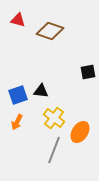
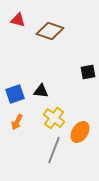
blue square: moved 3 px left, 1 px up
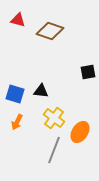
blue square: rotated 36 degrees clockwise
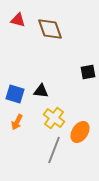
brown diamond: moved 2 px up; rotated 52 degrees clockwise
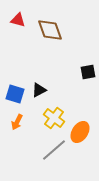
brown diamond: moved 1 px down
black triangle: moved 2 px left, 1 px up; rotated 35 degrees counterclockwise
gray line: rotated 28 degrees clockwise
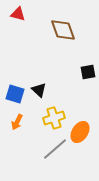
red triangle: moved 6 px up
brown diamond: moved 13 px right
black triangle: rotated 49 degrees counterclockwise
yellow cross: rotated 35 degrees clockwise
gray line: moved 1 px right, 1 px up
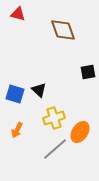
orange arrow: moved 8 px down
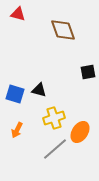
black triangle: rotated 28 degrees counterclockwise
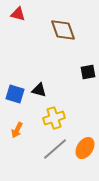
orange ellipse: moved 5 px right, 16 px down
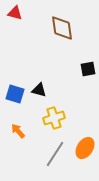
red triangle: moved 3 px left, 1 px up
brown diamond: moved 1 px left, 2 px up; rotated 12 degrees clockwise
black square: moved 3 px up
orange arrow: moved 1 px right, 1 px down; rotated 112 degrees clockwise
gray line: moved 5 px down; rotated 16 degrees counterclockwise
